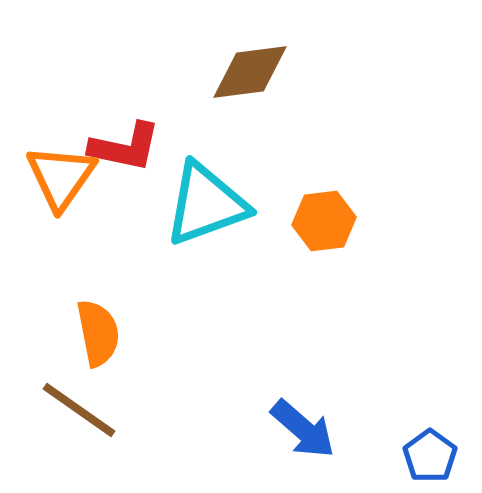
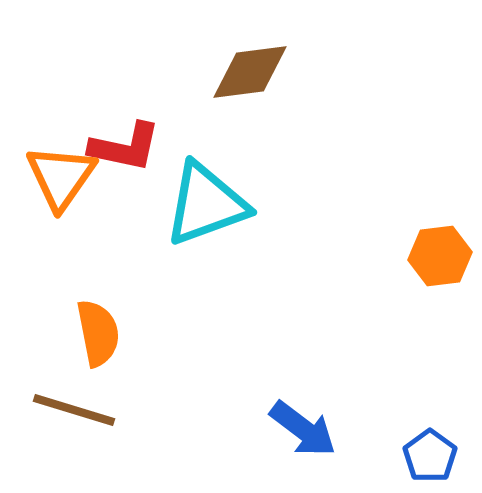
orange hexagon: moved 116 px right, 35 px down
brown line: moved 5 px left; rotated 18 degrees counterclockwise
blue arrow: rotated 4 degrees counterclockwise
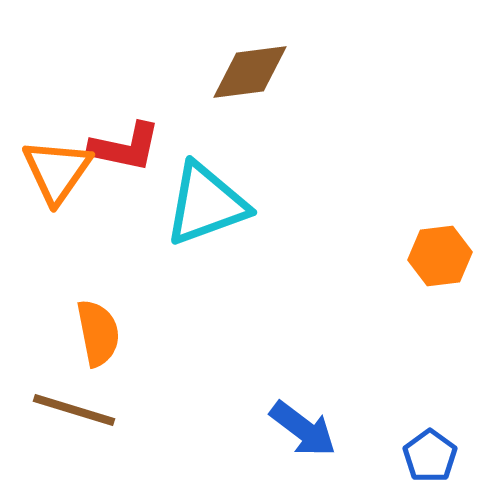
orange triangle: moved 4 px left, 6 px up
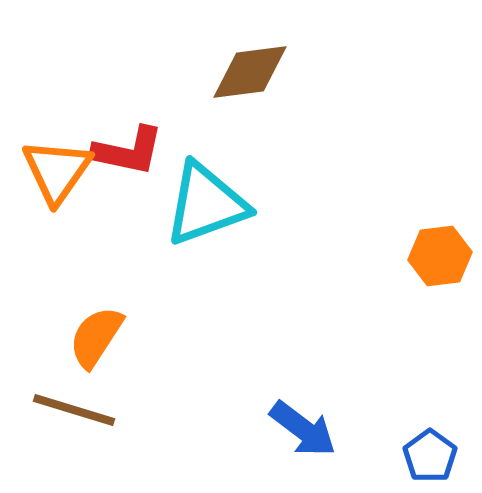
red L-shape: moved 3 px right, 4 px down
orange semicircle: moved 2 px left, 4 px down; rotated 136 degrees counterclockwise
